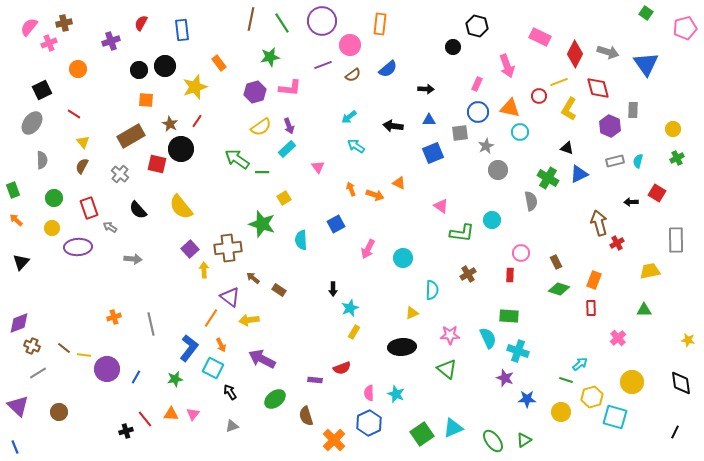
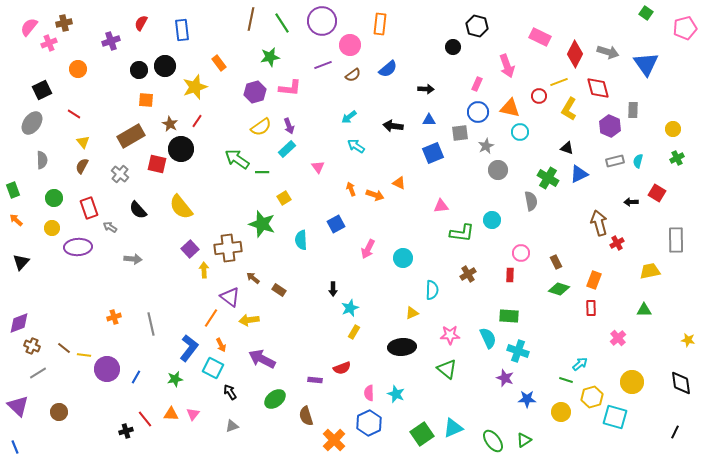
pink triangle at (441, 206): rotated 42 degrees counterclockwise
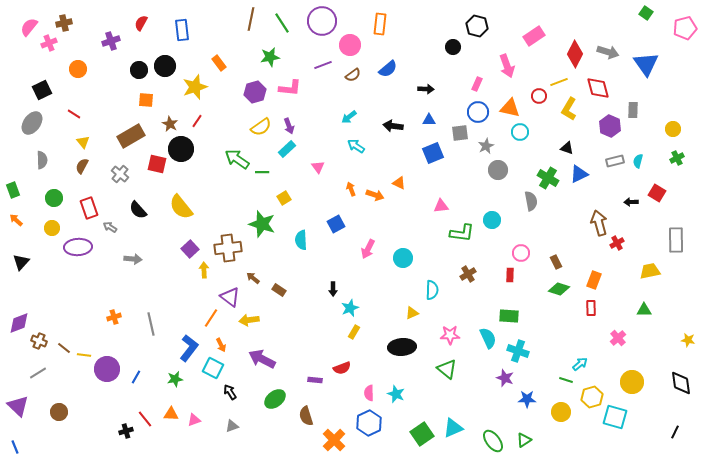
pink rectangle at (540, 37): moved 6 px left, 1 px up; rotated 60 degrees counterclockwise
brown cross at (32, 346): moved 7 px right, 5 px up
pink triangle at (193, 414): moved 1 px right, 6 px down; rotated 32 degrees clockwise
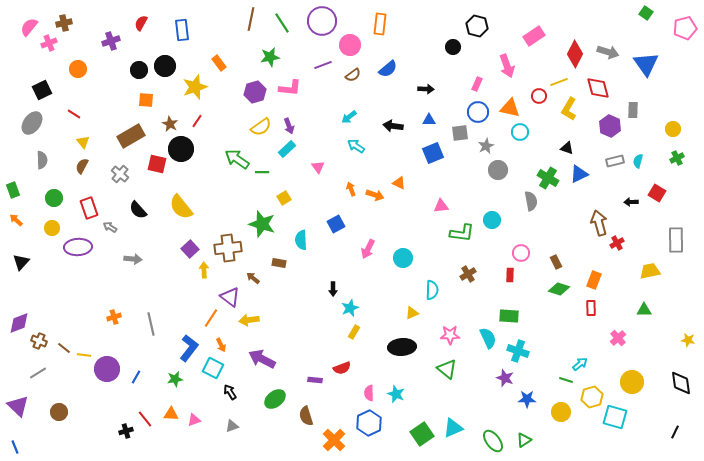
brown rectangle at (279, 290): moved 27 px up; rotated 24 degrees counterclockwise
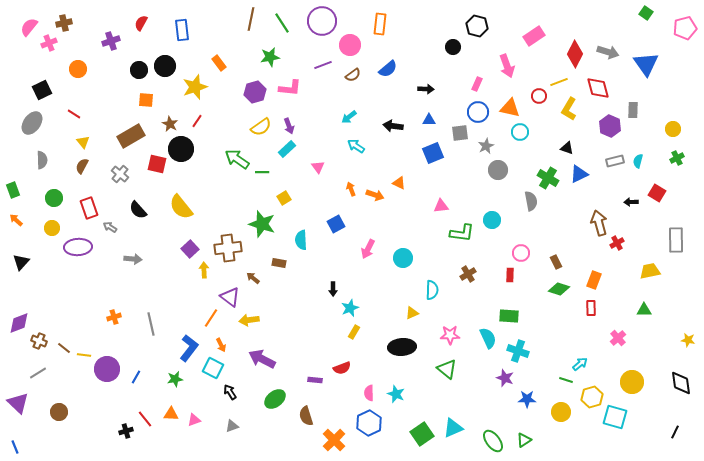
purple triangle at (18, 406): moved 3 px up
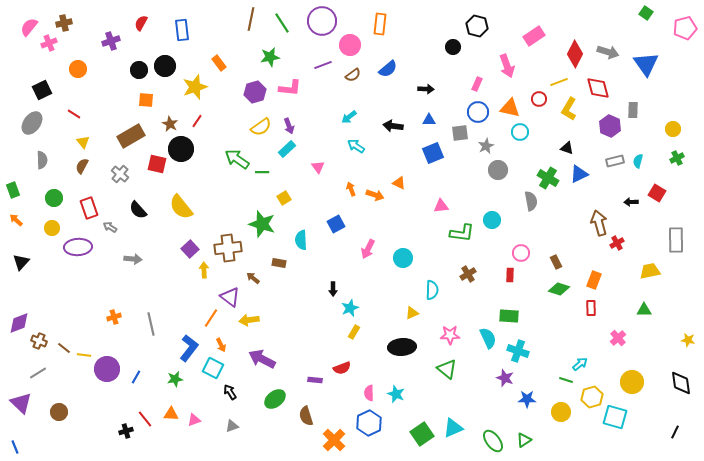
red circle at (539, 96): moved 3 px down
purple triangle at (18, 403): moved 3 px right
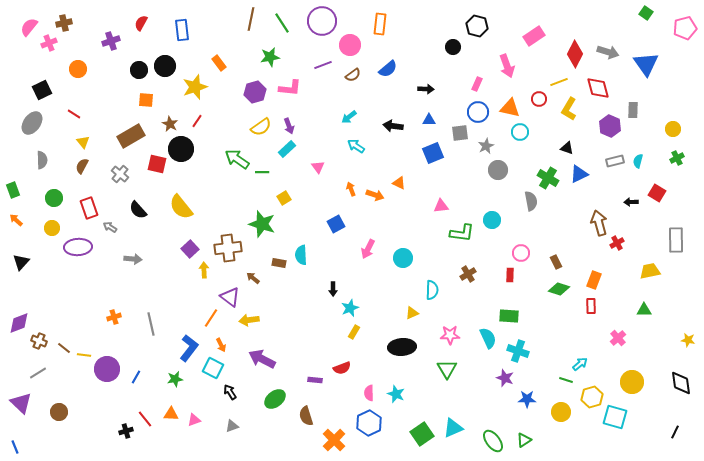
cyan semicircle at (301, 240): moved 15 px down
red rectangle at (591, 308): moved 2 px up
green triangle at (447, 369): rotated 20 degrees clockwise
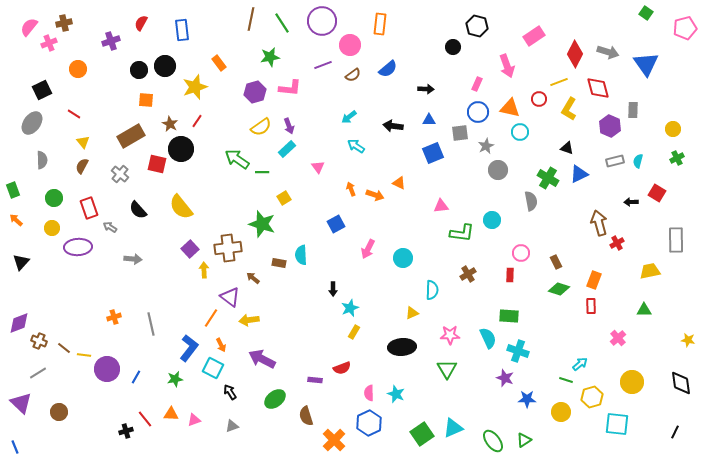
cyan square at (615, 417): moved 2 px right, 7 px down; rotated 10 degrees counterclockwise
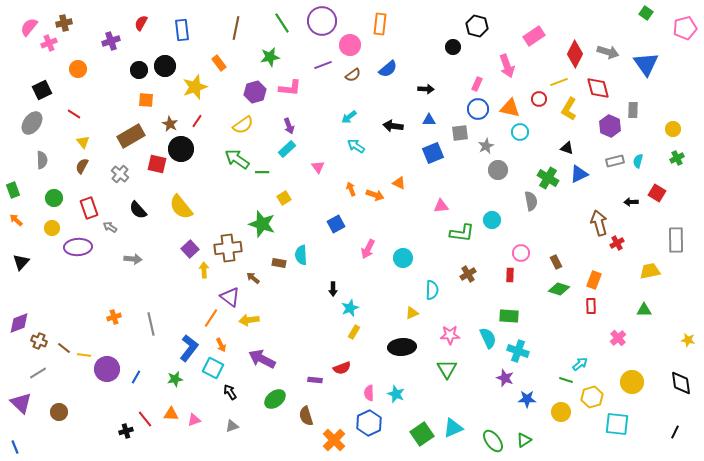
brown line at (251, 19): moved 15 px left, 9 px down
blue circle at (478, 112): moved 3 px up
yellow semicircle at (261, 127): moved 18 px left, 2 px up
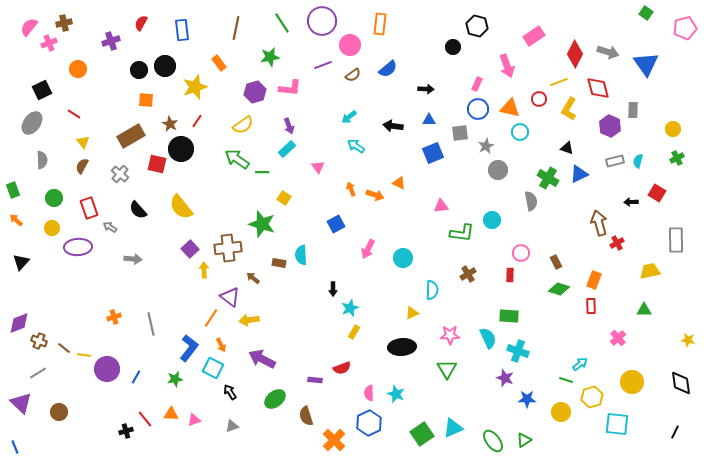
yellow square at (284, 198): rotated 24 degrees counterclockwise
